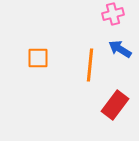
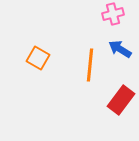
orange square: rotated 30 degrees clockwise
red rectangle: moved 6 px right, 5 px up
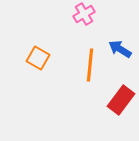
pink cross: moved 29 px left; rotated 15 degrees counterclockwise
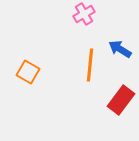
orange square: moved 10 px left, 14 px down
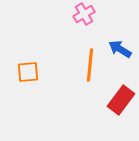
orange square: rotated 35 degrees counterclockwise
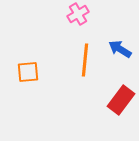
pink cross: moved 6 px left
orange line: moved 5 px left, 5 px up
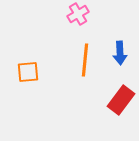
blue arrow: moved 4 px down; rotated 125 degrees counterclockwise
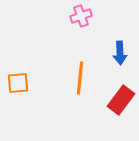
pink cross: moved 3 px right, 2 px down; rotated 10 degrees clockwise
orange line: moved 5 px left, 18 px down
orange square: moved 10 px left, 11 px down
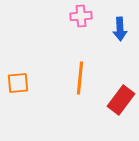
pink cross: rotated 15 degrees clockwise
blue arrow: moved 24 px up
